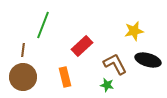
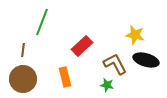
green line: moved 1 px left, 3 px up
yellow star: moved 1 px right, 4 px down; rotated 24 degrees clockwise
black ellipse: moved 2 px left
brown circle: moved 2 px down
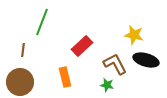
yellow star: moved 1 px left
brown circle: moved 3 px left, 3 px down
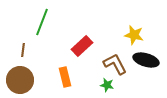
brown circle: moved 2 px up
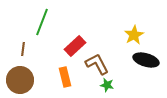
yellow star: rotated 30 degrees clockwise
red rectangle: moved 7 px left
brown line: moved 1 px up
brown L-shape: moved 18 px left
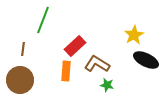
green line: moved 1 px right, 2 px up
black ellipse: rotated 10 degrees clockwise
brown L-shape: rotated 30 degrees counterclockwise
orange rectangle: moved 1 px right, 6 px up; rotated 18 degrees clockwise
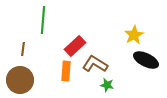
green line: rotated 16 degrees counterclockwise
brown L-shape: moved 2 px left
